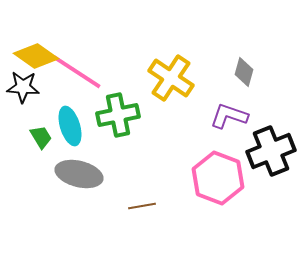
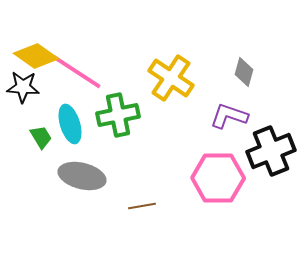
cyan ellipse: moved 2 px up
gray ellipse: moved 3 px right, 2 px down
pink hexagon: rotated 21 degrees counterclockwise
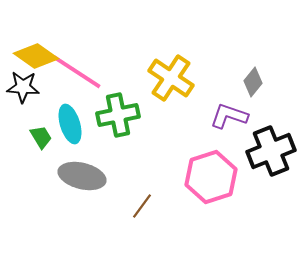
gray diamond: moved 9 px right, 10 px down; rotated 24 degrees clockwise
pink hexagon: moved 7 px left, 1 px up; rotated 18 degrees counterclockwise
brown line: rotated 44 degrees counterclockwise
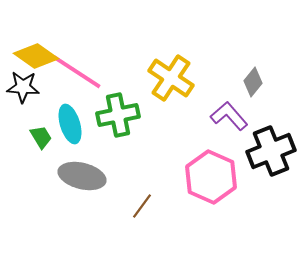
purple L-shape: rotated 30 degrees clockwise
pink hexagon: rotated 18 degrees counterclockwise
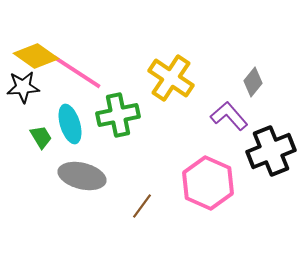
black star: rotated 8 degrees counterclockwise
pink hexagon: moved 3 px left, 6 px down
